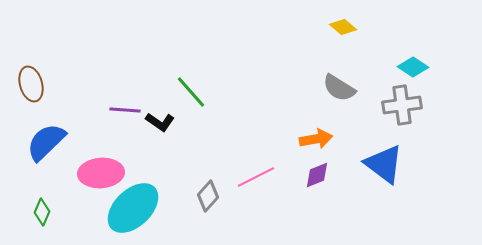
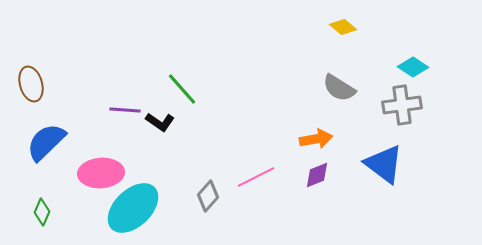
green line: moved 9 px left, 3 px up
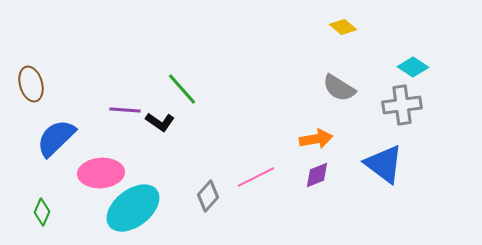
blue semicircle: moved 10 px right, 4 px up
cyan ellipse: rotated 6 degrees clockwise
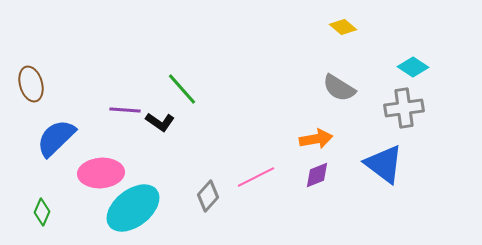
gray cross: moved 2 px right, 3 px down
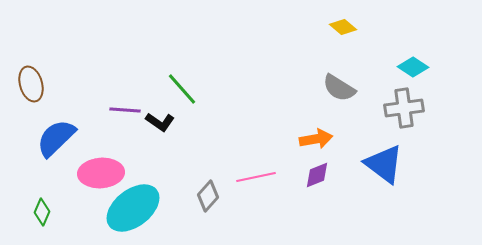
pink line: rotated 15 degrees clockwise
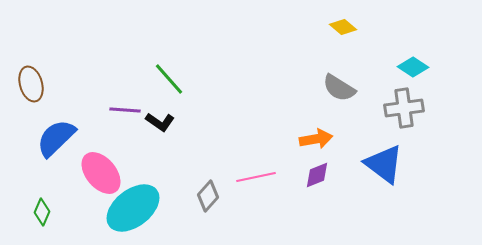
green line: moved 13 px left, 10 px up
pink ellipse: rotated 54 degrees clockwise
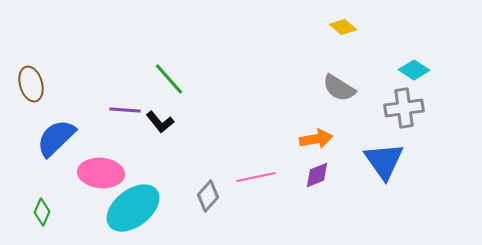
cyan diamond: moved 1 px right, 3 px down
black L-shape: rotated 16 degrees clockwise
blue triangle: moved 3 px up; rotated 18 degrees clockwise
pink ellipse: rotated 45 degrees counterclockwise
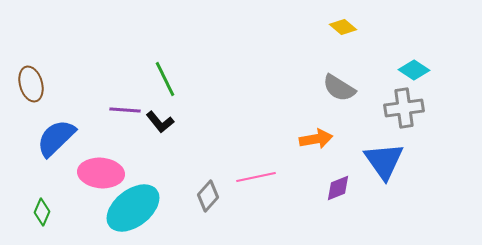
green line: moved 4 px left; rotated 15 degrees clockwise
purple diamond: moved 21 px right, 13 px down
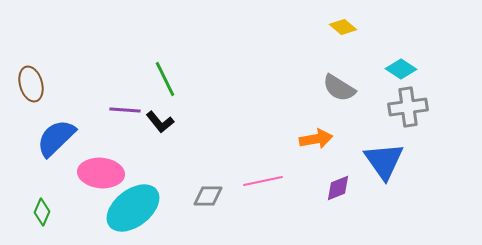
cyan diamond: moved 13 px left, 1 px up
gray cross: moved 4 px right, 1 px up
pink line: moved 7 px right, 4 px down
gray diamond: rotated 48 degrees clockwise
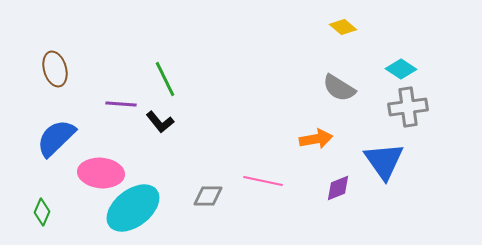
brown ellipse: moved 24 px right, 15 px up
purple line: moved 4 px left, 6 px up
pink line: rotated 24 degrees clockwise
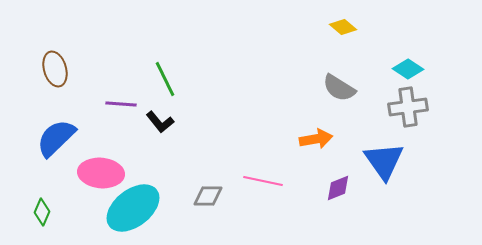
cyan diamond: moved 7 px right
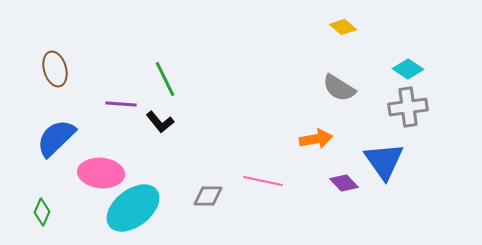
purple diamond: moved 6 px right, 5 px up; rotated 68 degrees clockwise
